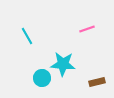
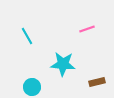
cyan circle: moved 10 px left, 9 px down
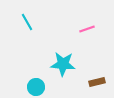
cyan line: moved 14 px up
cyan circle: moved 4 px right
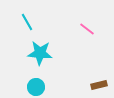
pink line: rotated 56 degrees clockwise
cyan star: moved 23 px left, 11 px up
brown rectangle: moved 2 px right, 3 px down
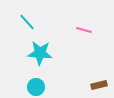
cyan line: rotated 12 degrees counterclockwise
pink line: moved 3 px left, 1 px down; rotated 21 degrees counterclockwise
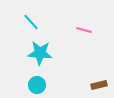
cyan line: moved 4 px right
cyan circle: moved 1 px right, 2 px up
